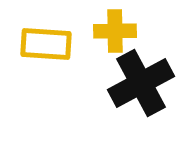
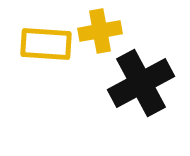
yellow cross: moved 15 px left; rotated 9 degrees counterclockwise
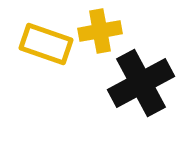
yellow rectangle: rotated 15 degrees clockwise
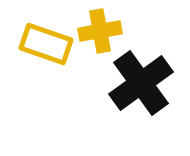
black cross: rotated 8 degrees counterclockwise
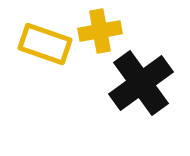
yellow rectangle: moved 1 px left
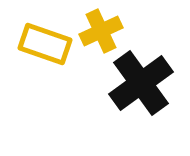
yellow cross: moved 1 px right; rotated 15 degrees counterclockwise
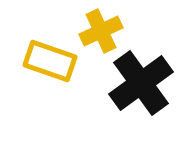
yellow rectangle: moved 5 px right, 17 px down
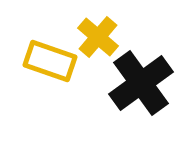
yellow cross: moved 3 px left, 6 px down; rotated 24 degrees counterclockwise
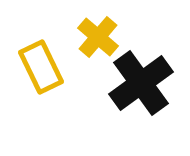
yellow rectangle: moved 9 px left, 6 px down; rotated 45 degrees clockwise
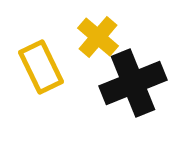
black cross: moved 8 px left; rotated 14 degrees clockwise
